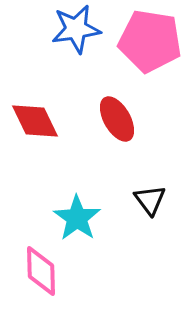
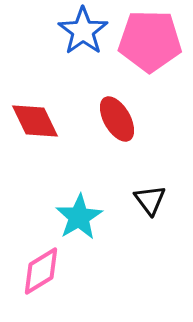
blue star: moved 7 px right, 2 px down; rotated 27 degrees counterclockwise
pink pentagon: rotated 8 degrees counterclockwise
cyan star: moved 2 px right, 1 px up; rotated 6 degrees clockwise
pink diamond: rotated 60 degrees clockwise
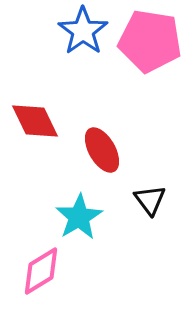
pink pentagon: rotated 8 degrees clockwise
red ellipse: moved 15 px left, 31 px down
